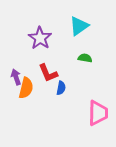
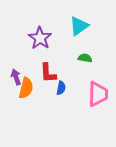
red L-shape: rotated 20 degrees clockwise
pink trapezoid: moved 19 px up
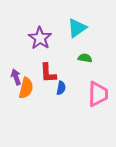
cyan triangle: moved 2 px left, 2 px down
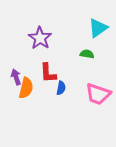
cyan triangle: moved 21 px right
green semicircle: moved 2 px right, 4 px up
pink trapezoid: rotated 108 degrees clockwise
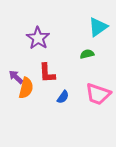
cyan triangle: moved 1 px up
purple star: moved 2 px left
green semicircle: rotated 24 degrees counterclockwise
red L-shape: moved 1 px left
purple arrow: rotated 28 degrees counterclockwise
blue semicircle: moved 2 px right, 9 px down; rotated 24 degrees clockwise
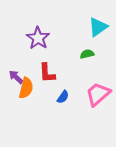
pink trapezoid: rotated 120 degrees clockwise
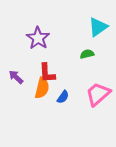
orange semicircle: moved 16 px right
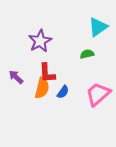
purple star: moved 2 px right, 3 px down; rotated 10 degrees clockwise
blue semicircle: moved 5 px up
